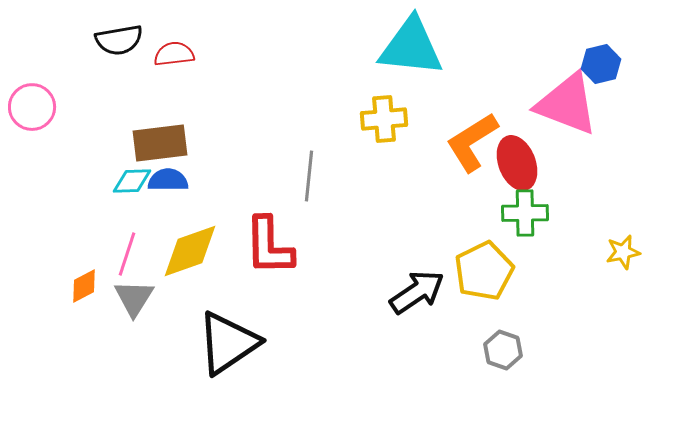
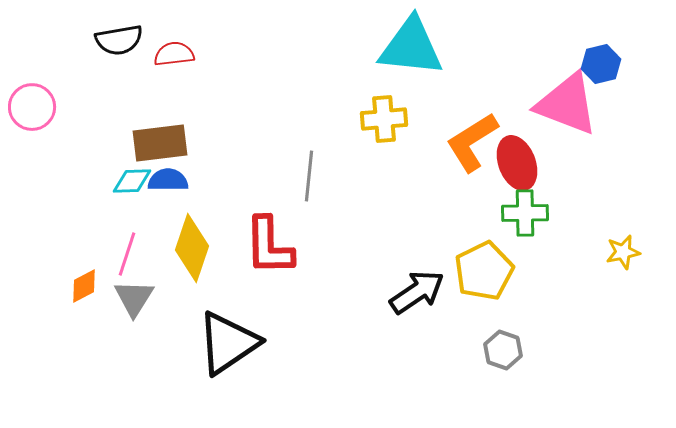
yellow diamond: moved 2 px right, 3 px up; rotated 52 degrees counterclockwise
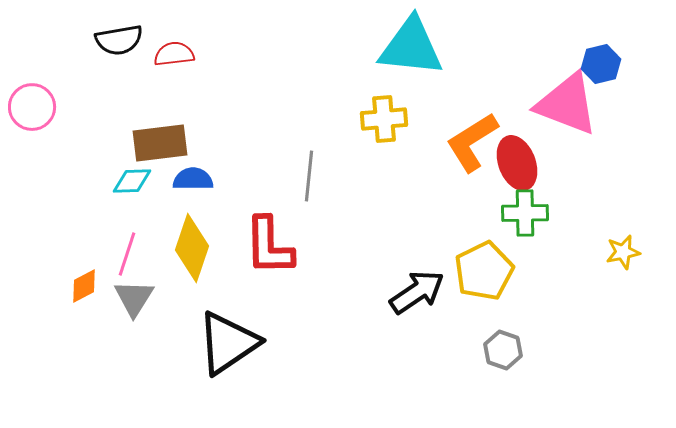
blue semicircle: moved 25 px right, 1 px up
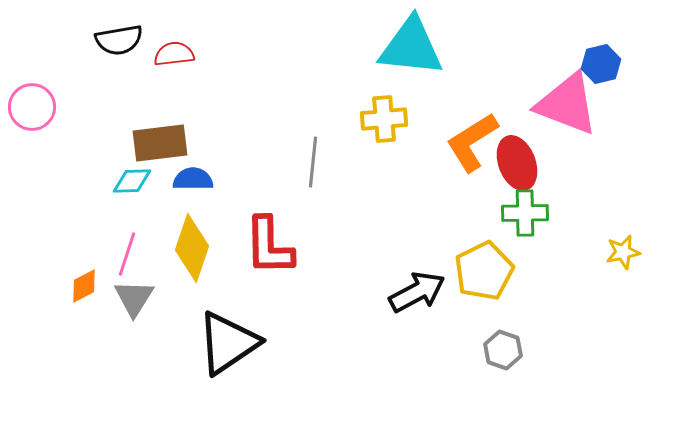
gray line: moved 4 px right, 14 px up
black arrow: rotated 6 degrees clockwise
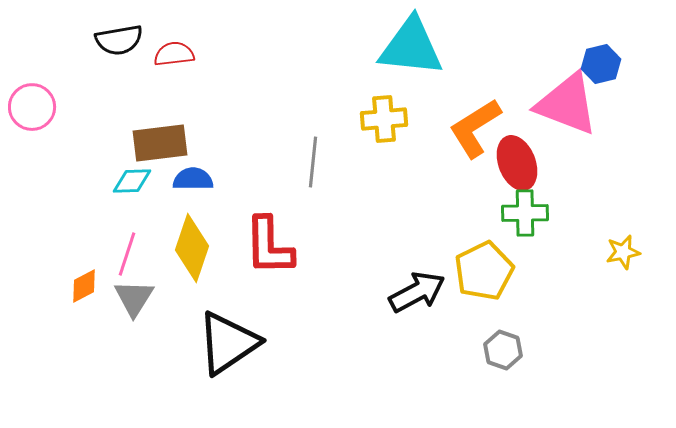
orange L-shape: moved 3 px right, 14 px up
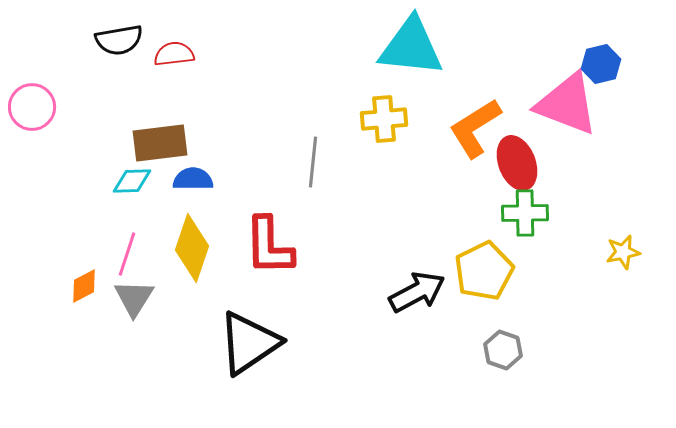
black triangle: moved 21 px right
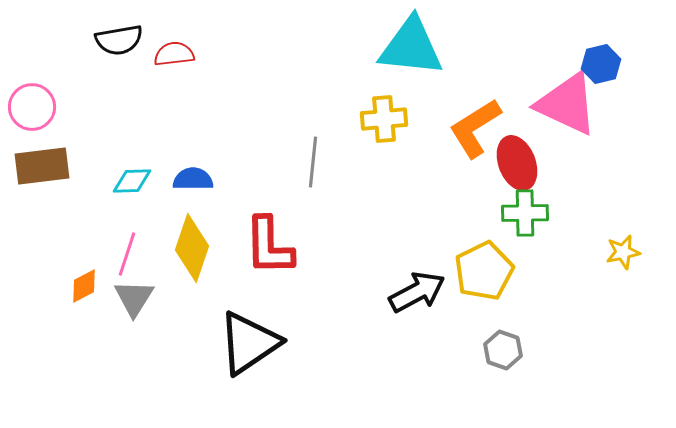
pink triangle: rotated 4 degrees clockwise
brown rectangle: moved 118 px left, 23 px down
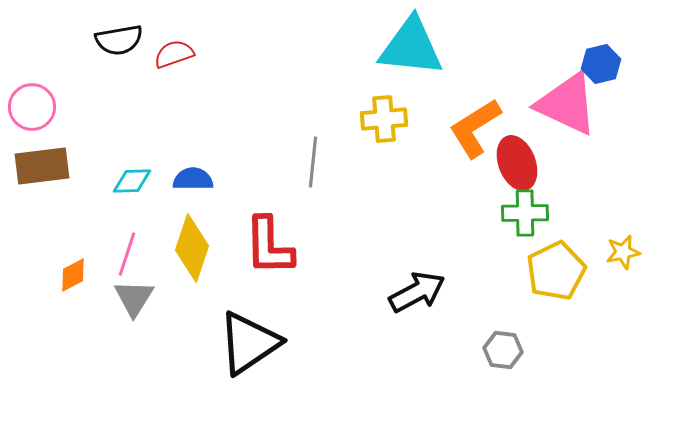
red semicircle: rotated 12 degrees counterclockwise
yellow pentagon: moved 72 px right
orange diamond: moved 11 px left, 11 px up
gray hexagon: rotated 12 degrees counterclockwise
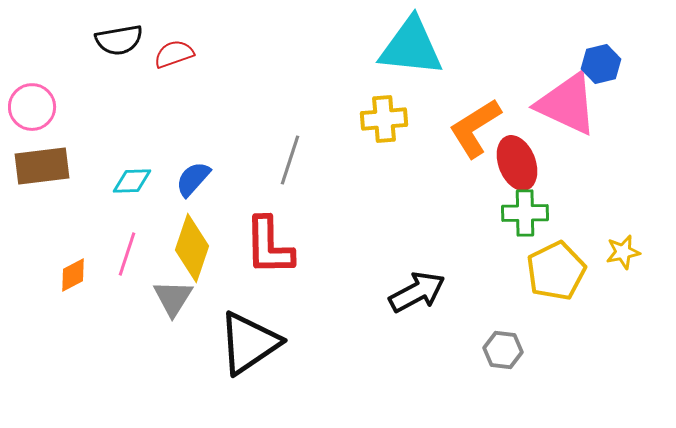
gray line: moved 23 px left, 2 px up; rotated 12 degrees clockwise
blue semicircle: rotated 48 degrees counterclockwise
gray triangle: moved 39 px right
